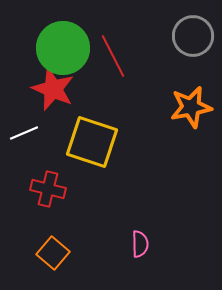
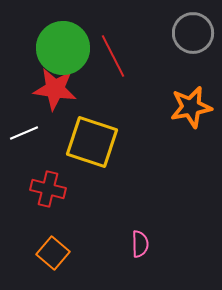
gray circle: moved 3 px up
red star: moved 2 px right; rotated 15 degrees counterclockwise
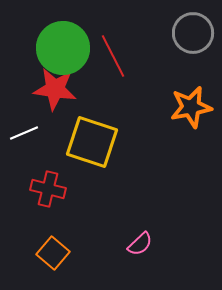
pink semicircle: rotated 48 degrees clockwise
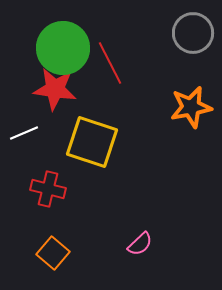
red line: moved 3 px left, 7 px down
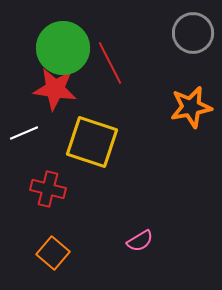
pink semicircle: moved 3 px up; rotated 12 degrees clockwise
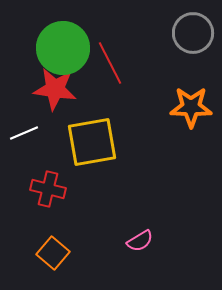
orange star: rotated 12 degrees clockwise
yellow square: rotated 28 degrees counterclockwise
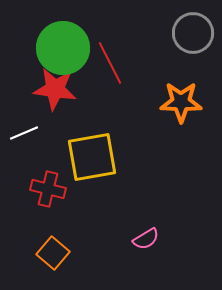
orange star: moved 10 px left, 5 px up
yellow square: moved 15 px down
pink semicircle: moved 6 px right, 2 px up
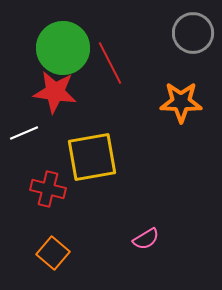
red star: moved 3 px down
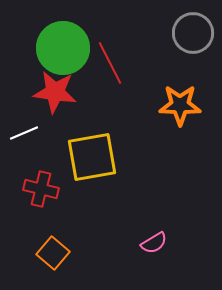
orange star: moved 1 px left, 3 px down
red cross: moved 7 px left
pink semicircle: moved 8 px right, 4 px down
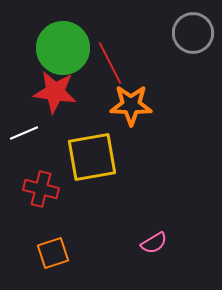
orange star: moved 49 px left
orange square: rotated 32 degrees clockwise
